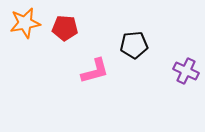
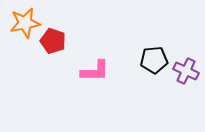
red pentagon: moved 12 px left, 13 px down; rotated 15 degrees clockwise
black pentagon: moved 20 px right, 15 px down
pink L-shape: rotated 16 degrees clockwise
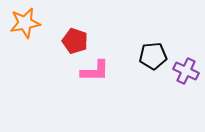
red pentagon: moved 22 px right
black pentagon: moved 1 px left, 4 px up
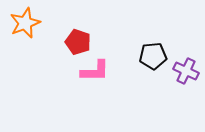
orange star: rotated 12 degrees counterclockwise
red pentagon: moved 3 px right, 1 px down
